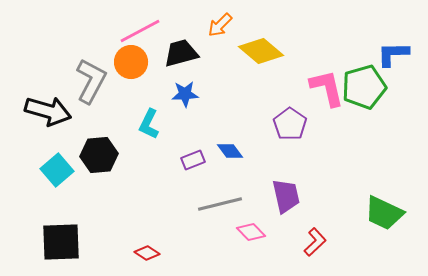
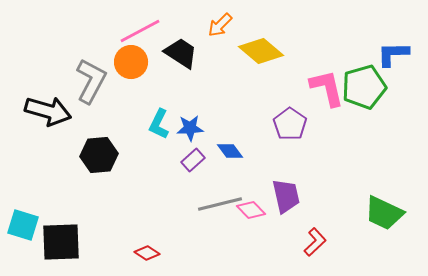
black trapezoid: rotated 48 degrees clockwise
blue star: moved 5 px right, 34 px down
cyan L-shape: moved 10 px right
purple rectangle: rotated 20 degrees counterclockwise
cyan square: moved 34 px left, 55 px down; rotated 32 degrees counterclockwise
pink diamond: moved 22 px up
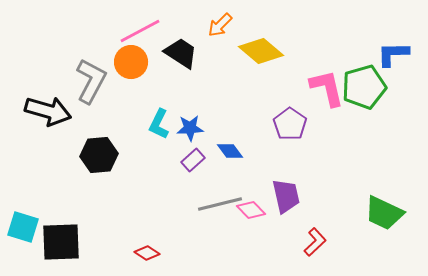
cyan square: moved 2 px down
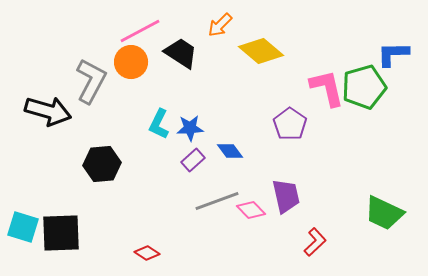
black hexagon: moved 3 px right, 9 px down
gray line: moved 3 px left, 3 px up; rotated 6 degrees counterclockwise
black square: moved 9 px up
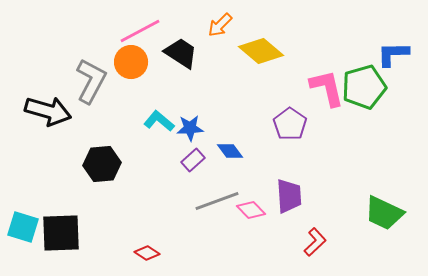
cyan L-shape: moved 3 px up; rotated 104 degrees clockwise
purple trapezoid: moved 3 px right; rotated 9 degrees clockwise
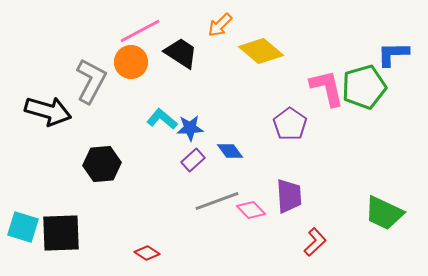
cyan L-shape: moved 3 px right, 2 px up
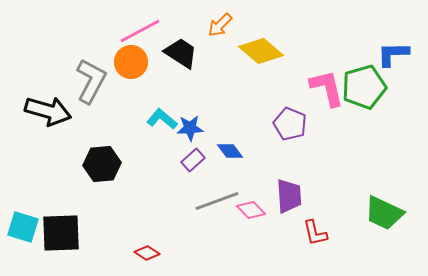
purple pentagon: rotated 12 degrees counterclockwise
red L-shape: moved 9 px up; rotated 120 degrees clockwise
